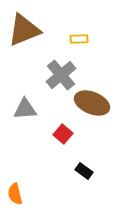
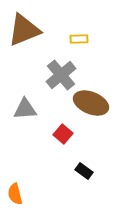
brown ellipse: moved 1 px left
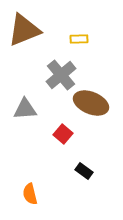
orange semicircle: moved 15 px right
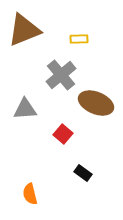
brown ellipse: moved 5 px right
black rectangle: moved 1 px left, 2 px down
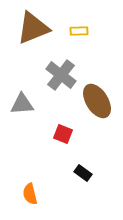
brown triangle: moved 9 px right, 2 px up
yellow rectangle: moved 8 px up
gray cross: rotated 12 degrees counterclockwise
brown ellipse: moved 1 px right, 2 px up; rotated 36 degrees clockwise
gray triangle: moved 3 px left, 5 px up
red square: rotated 18 degrees counterclockwise
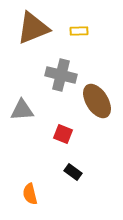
gray cross: rotated 24 degrees counterclockwise
gray triangle: moved 6 px down
black rectangle: moved 10 px left, 1 px up
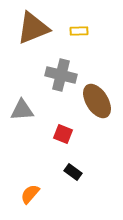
orange semicircle: rotated 55 degrees clockwise
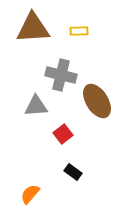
brown triangle: rotated 18 degrees clockwise
gray triangle: moved 14 px right, 4 px up
red square: rotated 30 degrees clockwise
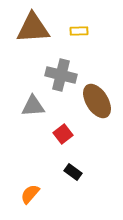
gray triangle: moved 3 px left
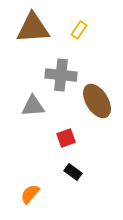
yellow rectangle: moved 1 px up; rotated 54 degrees counterclockwise
gray cross: rotated 8 degrees counterclockwise
red square: moved 3 px right, 4 px down; rotated 18 degrees clockwise
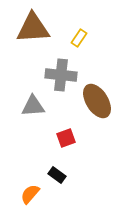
yellow rectangle: moved 8 px down
black rectangle: moved 16 px left, 3 px down
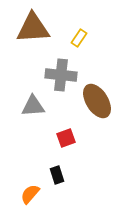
black rectangle: rotated 36 degrees clockwise
